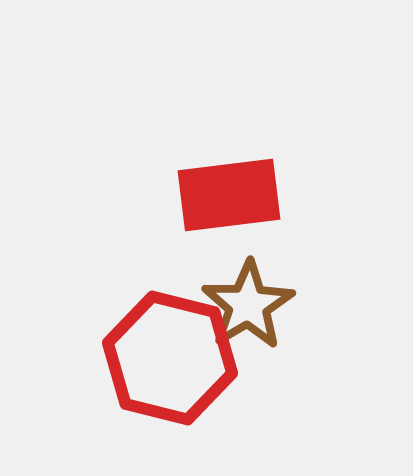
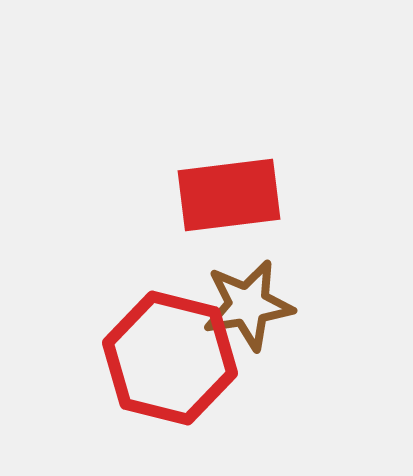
brown star: rotated 22 degrees clockwise
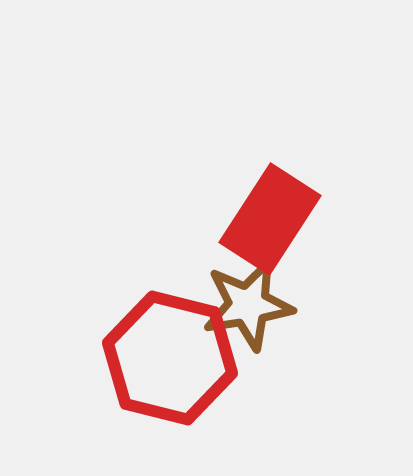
red rectangle: moved 41 px right, 24 px down; rotated 50 degrees counterclockwise
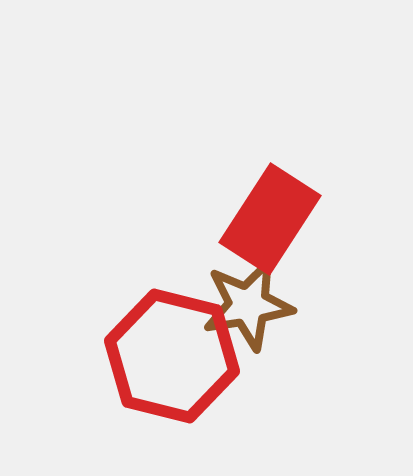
red hexagon: moved 2 px right, 2 px up
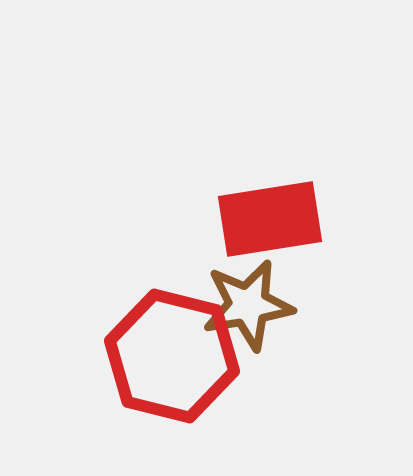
red rectangle: rotated 48 degrees clockwise
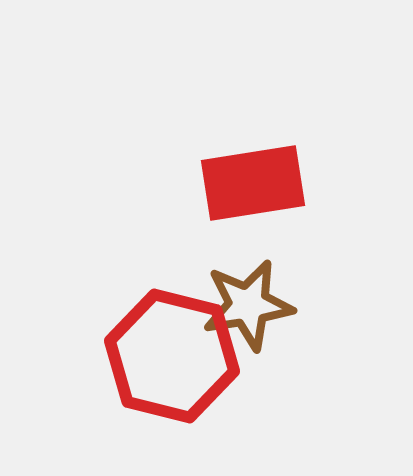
red rectangle: moved 17 px left, 36 px up
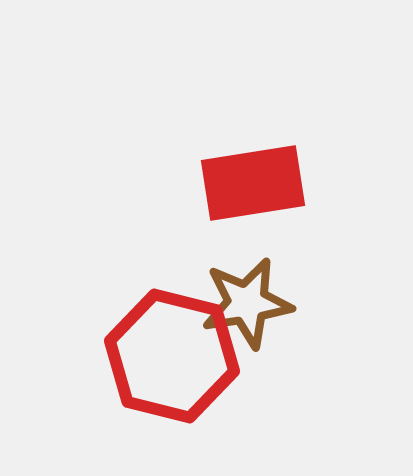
brown star: moved 1 px left, 2 px up
